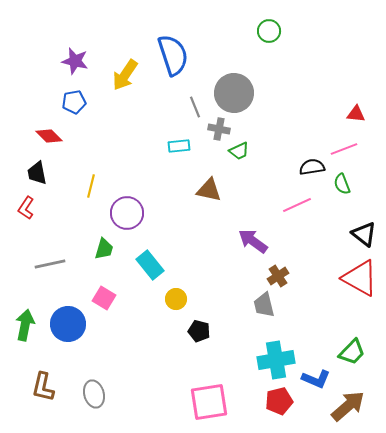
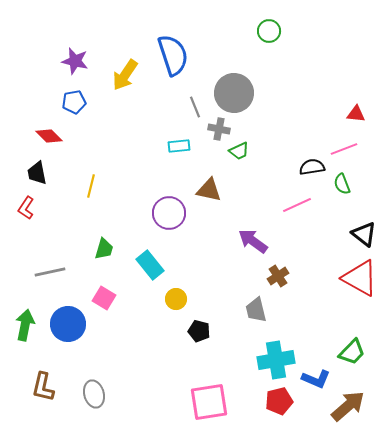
purple circle at (127, 213): moved 42 px right
gray line at (50, 264): moved 8 px down
gray trapezoid at (264, 305): moved 8 px left, 5 px down
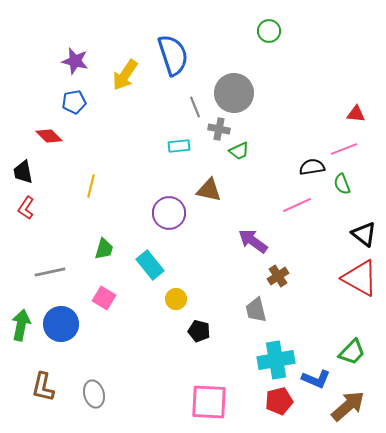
black trapezoid at (37, 173): moved 14 px left, 1 px up
blue circle at (68, 324): moved 7 px left
green arrow at (25, 325): moved 4 px left
pink square at (209, 402): rotated 12 degrees clockwise
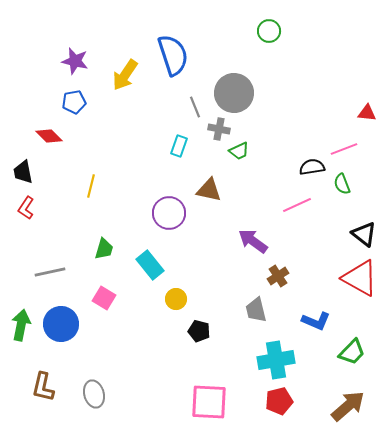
red triangle at (356, 114): moved 11 px right, 1 px up
cyan rectangle at (179, 146): rotated 65 degrees counterclockwise
blue L-shape at (316, 379): moved 58 px up
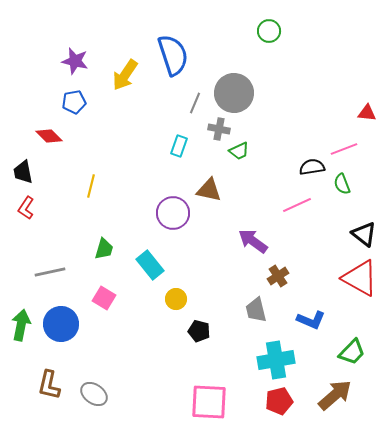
gray line at (195, 107): moved 4 px up; rotated 45 degrees clockwise
purple circle at (169, 213): moved 4 px right
blue L-shape at (316, 321): moved 5 px left, 1 px up
brown L-shape at (43, 387): moved 6 px right, 2 px up
gray ellipse at (94, 394): rotated 40 degrees counterclockwise
brown arrow at (348, 406): moved 13 px left, 11 px up
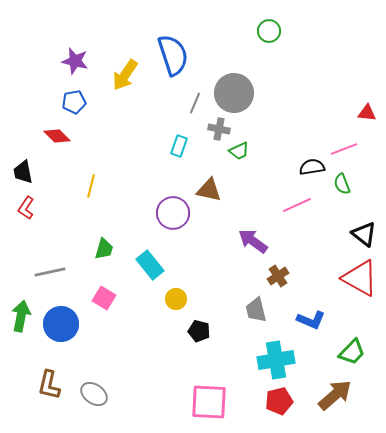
red diamond at (49, 136): moved 8 px right
green arrow at (21, 325): moved 9 px up
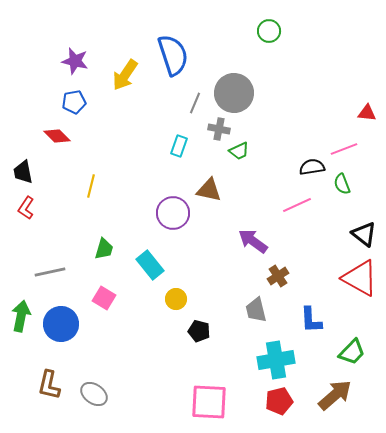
blue L-shape at (311, 320): rotated 64 degrees clockwise
